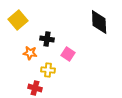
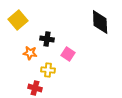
black diamond: moved 1 px right
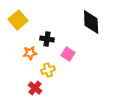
black diamond: moved 9 px left
orange star: rotated 16 degrees counterclockwise
yellow cross: rotated 24 degrees counterclockwise
red cross: rotated 24 degrees clockwise
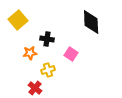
pink square: moved 3 px right
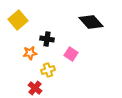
black diamond: rotated 40 degrees counterclockwise
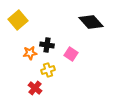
black cross: moved 6 px down
